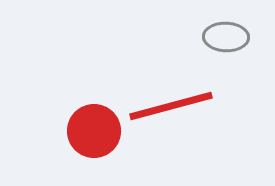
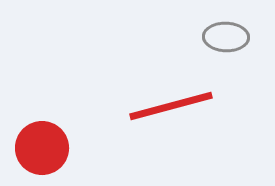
red circle: moved 52 px left, 17 px down
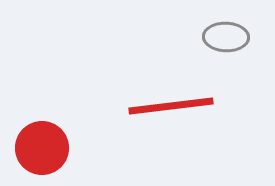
red line: rotated 8 degrees clockwise
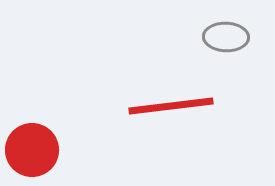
red circle: moved 10 px left, 2 px down
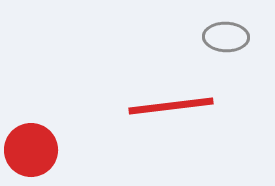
red circle: moved 1 px left
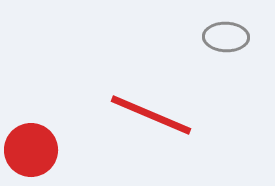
red line: moved 20 px left, 9 px down; rotated 30 degrees clockwise
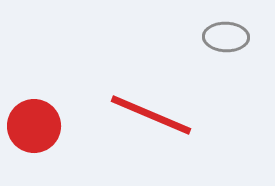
red circle: moved 3 px right, 24 px up
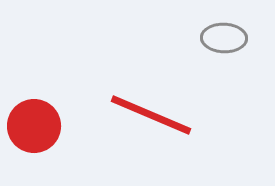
gray ellipse: moved 2 px left, 1 px down
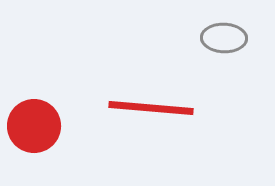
red line: moved 7 px up; rotated 18 degrees counterclockwise
